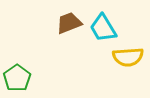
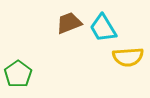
green pentagon: moved 1 px right, 4 px up
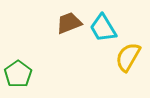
yellow semicircle: rotated 124 degrees clockwise
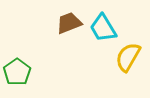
green pentagon: moved 1 px left, 2 px up
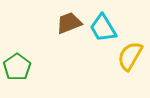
yellow semicircle: moved 2 px right, 1 px up
green pentagon: moved 5 px up
